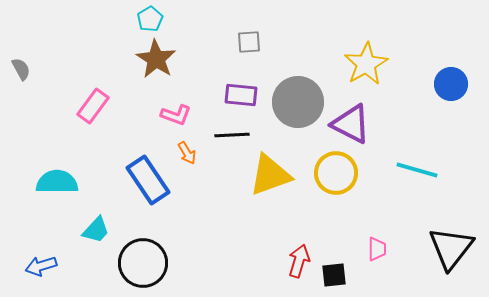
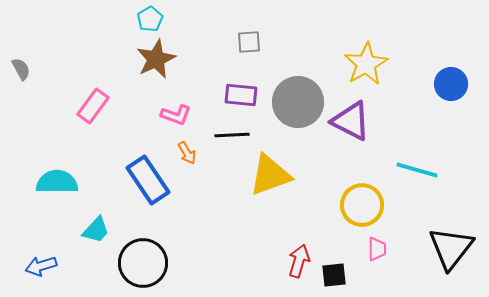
brown star: rotated 15 degrees clockwise
purple triangle: moved 3 px up
yellow circle: moved 26 px right, 32 px down
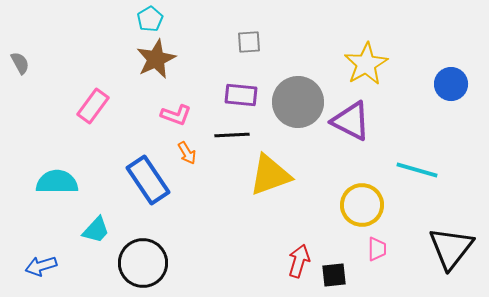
gray semicircle: moved 1 px left, 6 px up
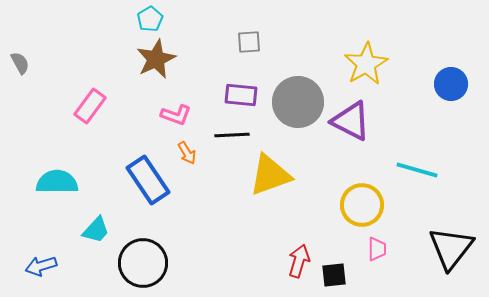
pink rectangle: moved 3 px left
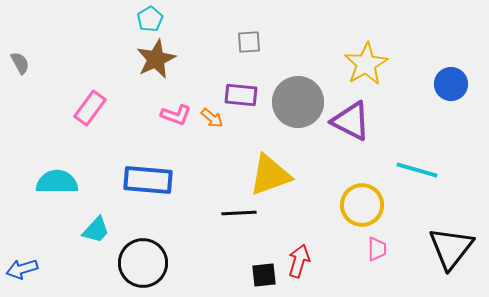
pink rectangle: moved 2 px down
black line: moved 7 px right, 78 px down
orange arrow: moved 25 px right, 35 px up; rotated 20 degrees counterclockwise
blue rectangle: rotated 51 degrees counterclockwise
blue arrow: moved 19 px left, 3 px down
black square: moved 70 px left
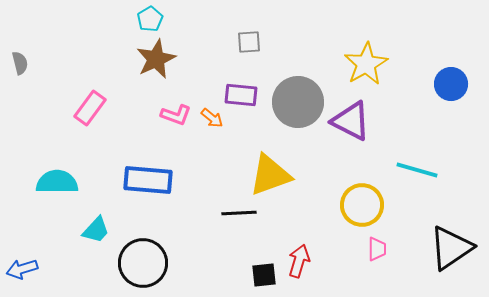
gray semicircle: rotated 15 degrees clockwise
black triangle: rotated 18 degrees clockwise
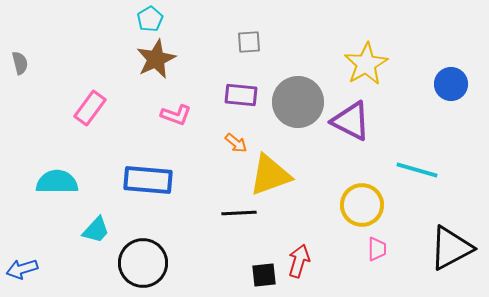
orange arrow: moved 24 px right, 25 px down
black triangle: rotated 6 degrees clockwise
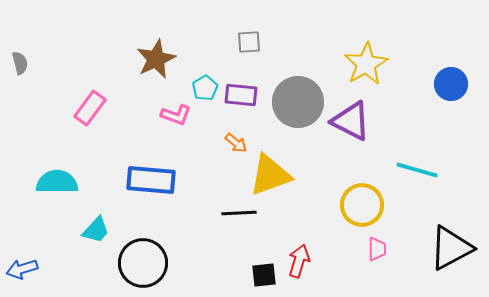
cyan pentagon: moved 55 px right, 69 px down
blue rectangle: moved 3 px right
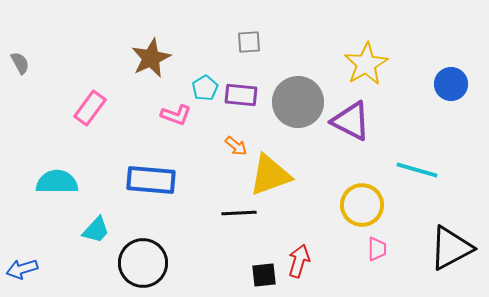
brown star: moved 5 px left, 1 px up
gray semicircle: rotated 15 degrees counterclockwise
orange arrow: moved 3 px down
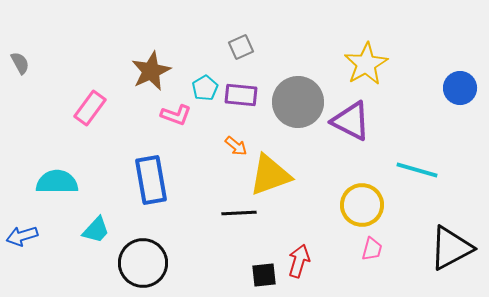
gray square: moved 8 px left, 5 px down; rotated 20 degrees counterclockwise
brown star: moved 13 px down
blue circle: moved 9 px right, 4 px down
blue rectangle: rotated 75 degrees clockwise
pink trapezoid: moved 5 px left; rotated 15 degrees clockwise
blue arrow: moved 33 px up
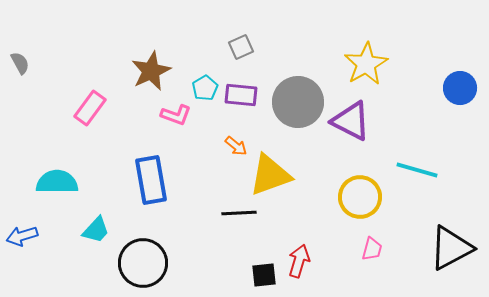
yellow circle: moved 2 px left, 8 px up
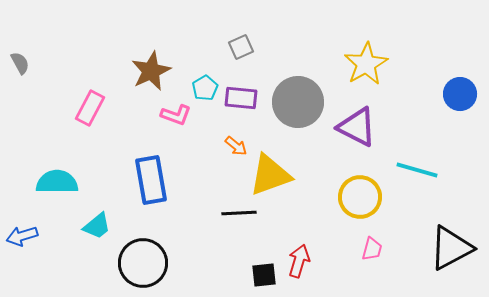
blue circle: moved 6 px down
purple rectangle: moved 3 px down
pink rectangle: rotated 8 degrees counterclockwise
purple triangle: moved 6 px right, 6 px down
cyan trapezoid: moved 1 px right, 4 px up; rotated 8 degrees clockwise
